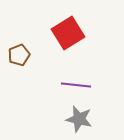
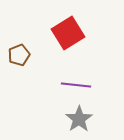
gray star: rotated 24 degrees clockwise
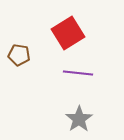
brown pentagon: rotated 30 degrees clockwise
purple line: moved 2 px right, 12 px up
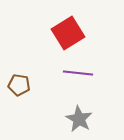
brown pentagon: moved 30 px down
gray star: rotated 8 degrees counterclockwise
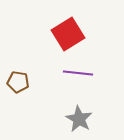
red square: moved 1 px down
brown pentagon: moved 1 px left, 3 px up
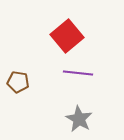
red square: moved 1 px left, 2 px down; rotated 8 degrees counterclockwise
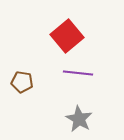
brown pentagon: moved 4 px right
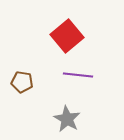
purple line: moved 2 px down
gray star: moved 12 px left
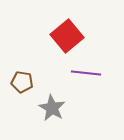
purple line: moved 8 px right, 2 px up
gray star: moved 15 px left, 11 px up
